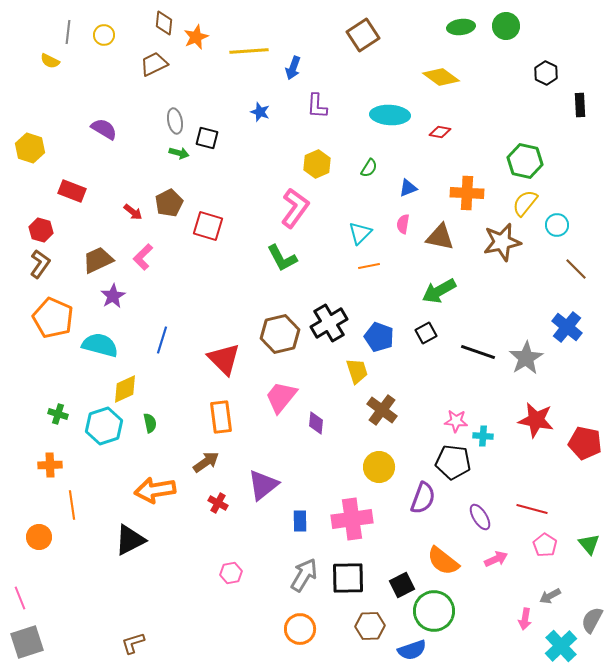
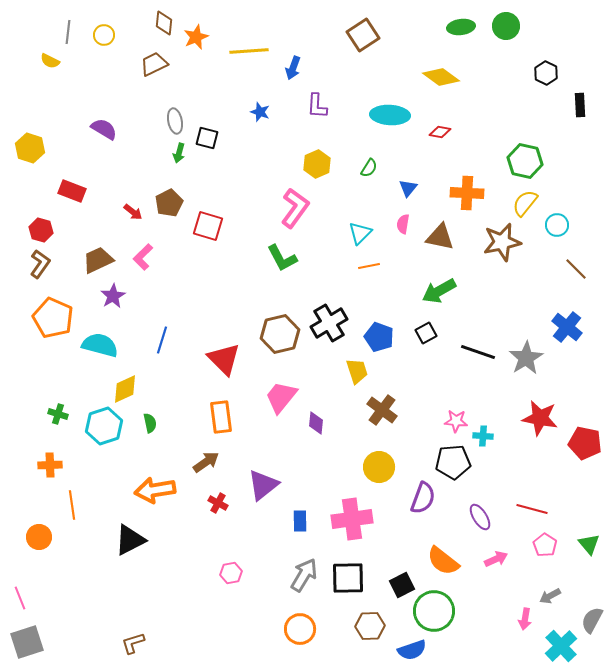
green arrow at (179, 153): rotated 90 degrees clockwise
blue triangle at (408, 188): rotated 30 degrees counterclockwise
red star at (536, 420): moved 4 px right, 2 px up
black pentagon at (453, 462): rotated 12 degrees counterclockwise
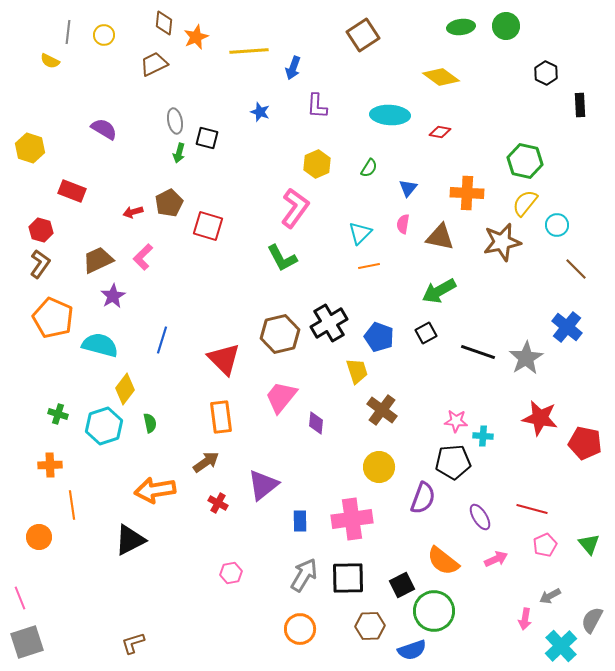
red arrow at (133, 212): rotated 126 degrees clockwise
yellow diamond at (125, 389): rotated 28 degrees counterclockwise
pink pentagon at (545, 545): rotated 15 degrees clockwise
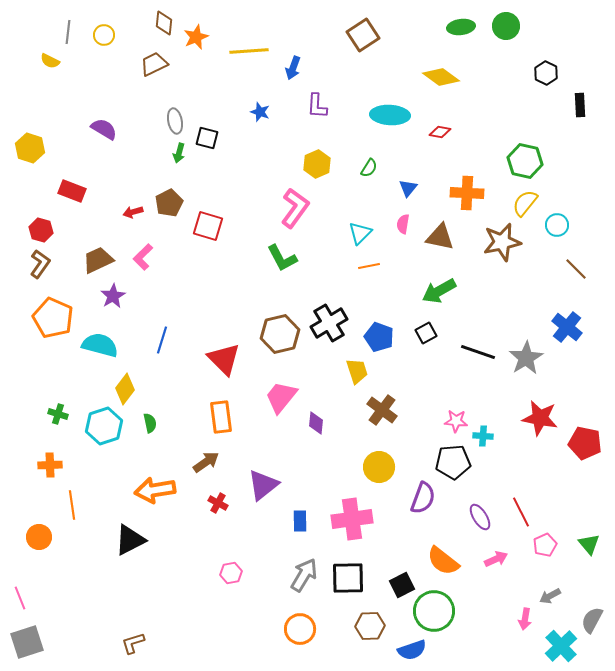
red line at (532, 509): moved 11 px left, 3 px down; rotated 48 degrees clockwise
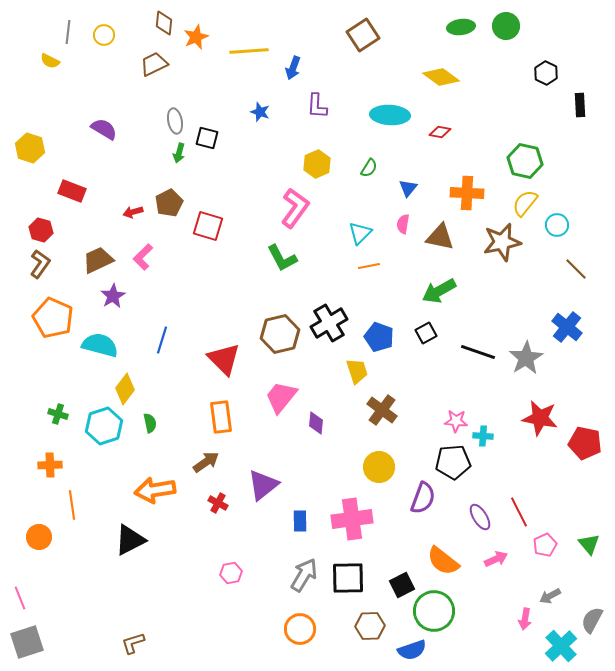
red line at (521, 512): moved 2 px left
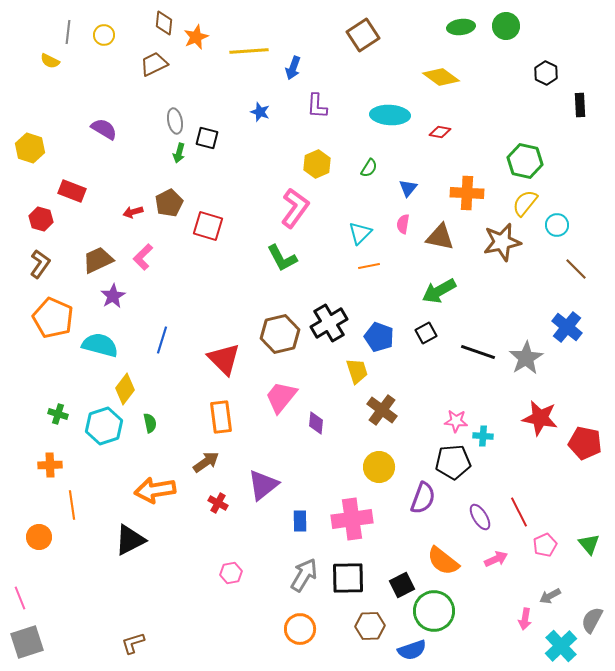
red hexagon at (41, 230): moved 11 px up
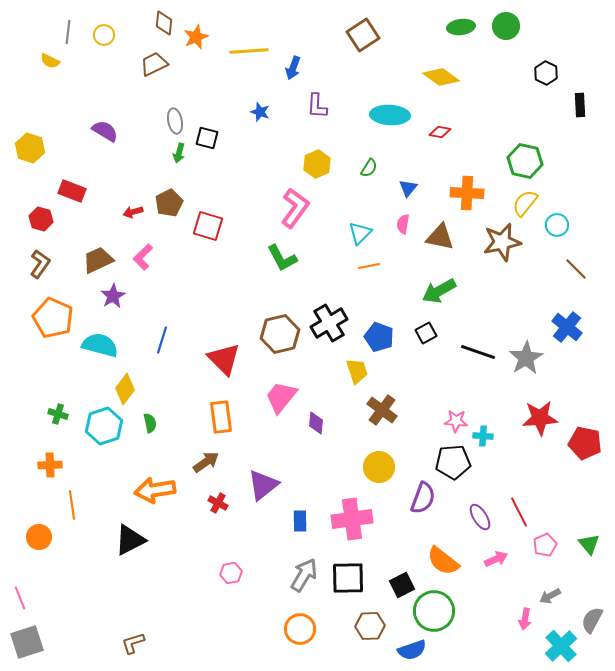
purple semicircle at (104, 129): moved 1 px right, 2 px down
red star at (540, 418): rotated 15 degrees counterclockwise
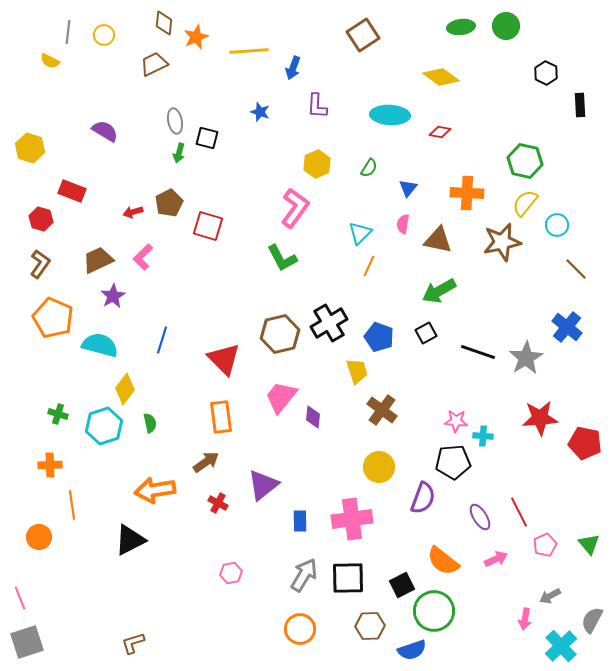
brown triangle at (440, 237): moved 2 px left, 3 px down
orange line at (369, 266): rotated 55 degrees counterclockwise
purple diamond at (316, 423): moved 3 px left, 6 px up
